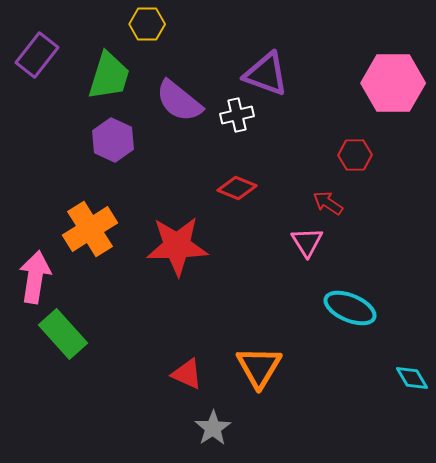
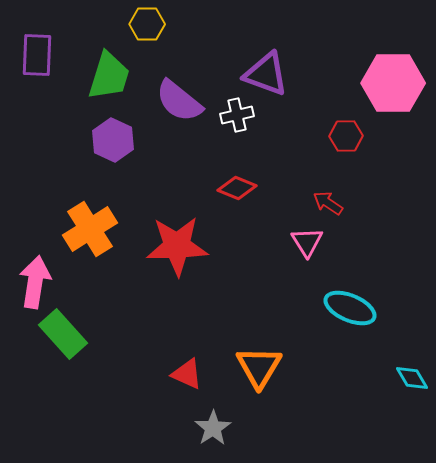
purple rectangle: rotated 36 degrees counterclockwise
red hexagon: moved 9 px left, 19 px up
pink arrow: moved 5 px down
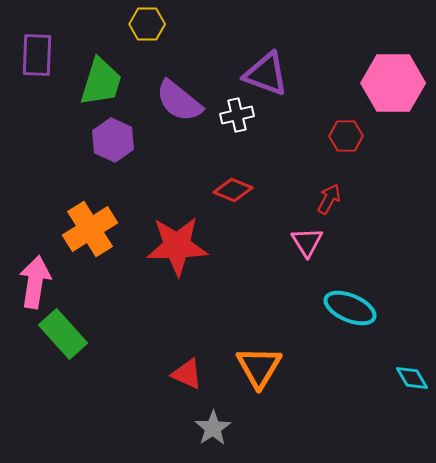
green trapezoid: moved 8 px left, 6 px down
red diamond: moved 4 px left, 2 px down
red arrow: moved 1 px right, 4 px up; rotated 84 degrees clockwise
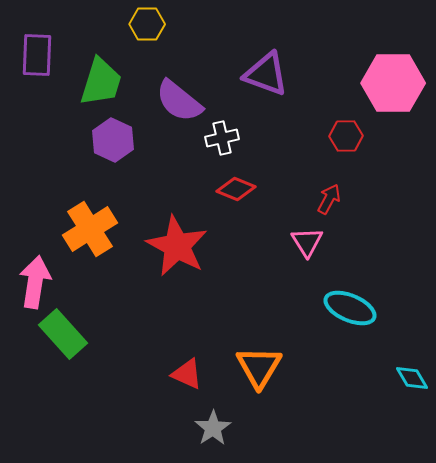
white cross: moved 15 px left, 23 px down
red diamond: moved 3 px right, 1 px up
red star: rotated 30 degrees clockwise
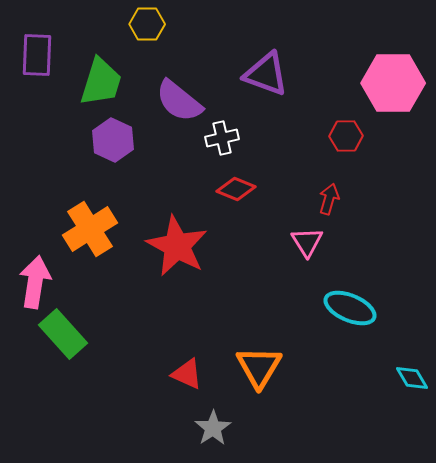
red arrow: rotated 12 degrees counterclockwise
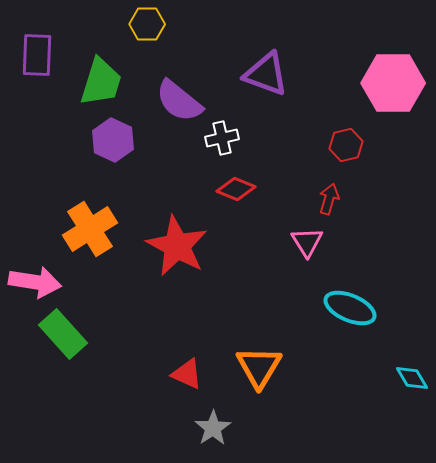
red hexagon: moved 9 px down; rotated 12 degrees counterclockwise
pink arrow: rotated 90 degrees clockwise
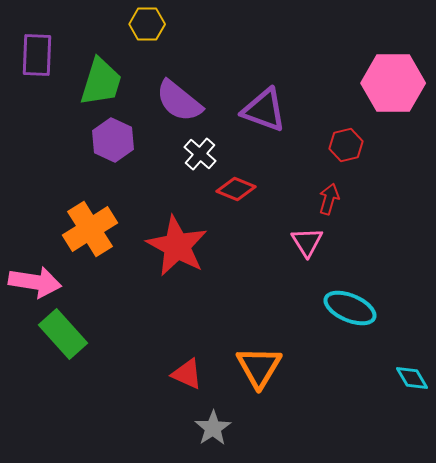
purple triangle: moved 2 px left, 36 px down
white cross: moved 22 px left, 16 px down; rotated 36 degrees counterclockwise
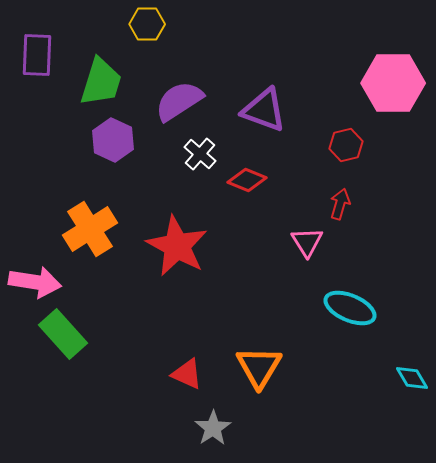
purple semicircle: rotated 108 degrees clockwise
red diamond: moved 11 px right, 9 px up
red arrow: moved 11 px right, 5 px down
